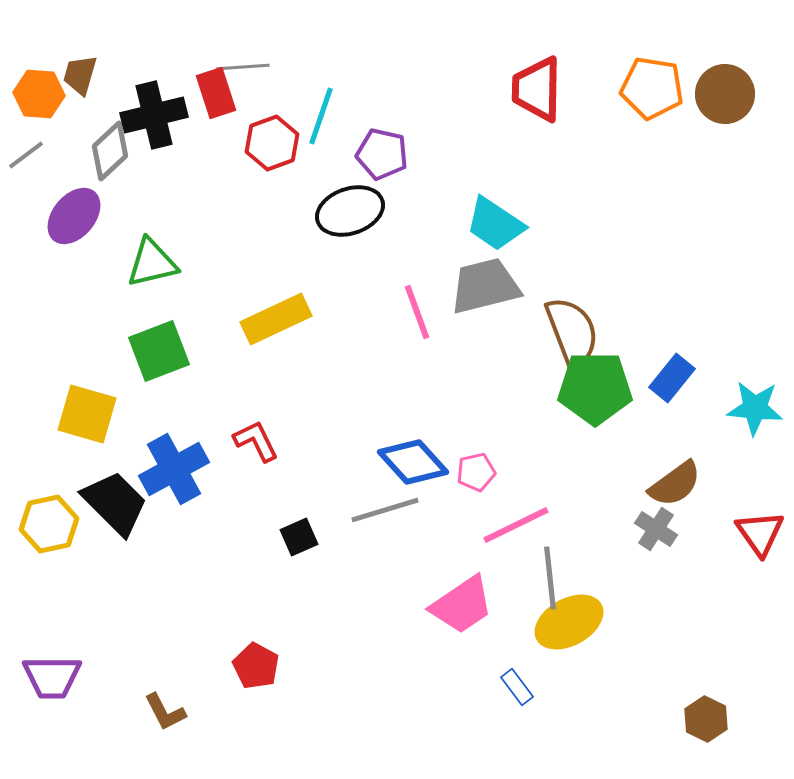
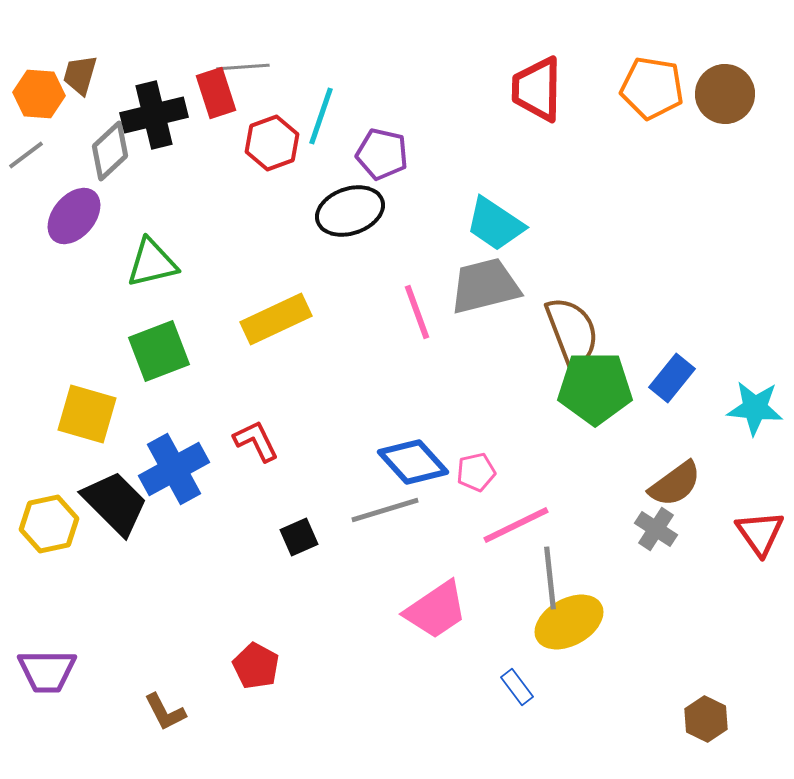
pink trapezoid at (462, 605): moved 26 px left, 5 px down
purple trapezoid at (52, 677): moved 5 px left, 6 px up
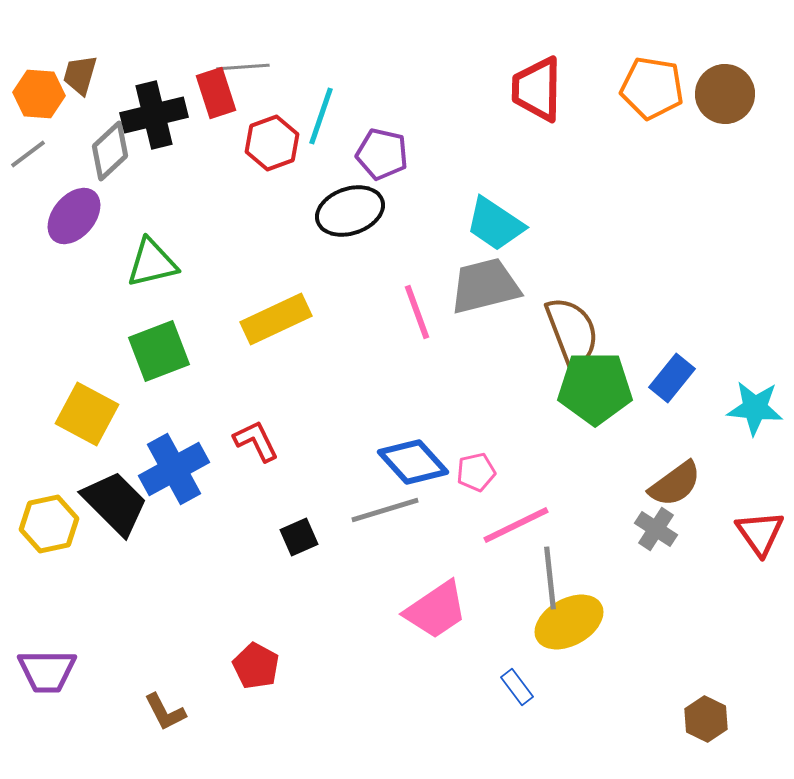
gray line at (26, 155): moved 2 px right, 1 px up
yellow square at (87, 414): rotated 12 degrees clockwise
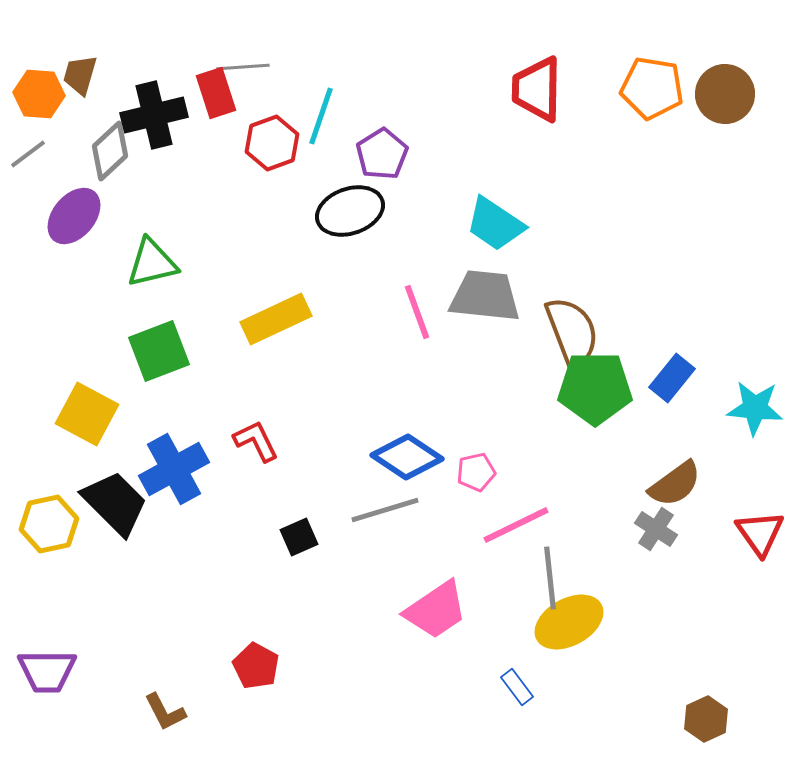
purple pentagon at (382, 154): rotated 27 degrees clockwise
gray trapezoid at (485, 286): moved 10 px down; rotated 20 degrees clockwise
blue diamond at (413, 462): moved 6 px left, 5 px up; rotated 14 degrees counterclockwise
brown hexagon at (706, 719): rotated 9 degrees clockwise
